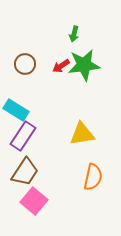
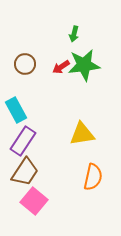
red arrow: moved 1 px down
cyan rectangle: rotated 30 degrees clockwise
purple rectangle: moved 5 px down
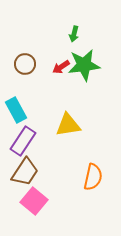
yellow triangle: moved 14 px left, 9 px up
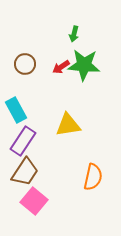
green star: rotated 12 degrees clockwise
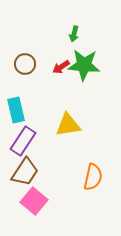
cyan rectangle: rotated 15 degrees clockwise
